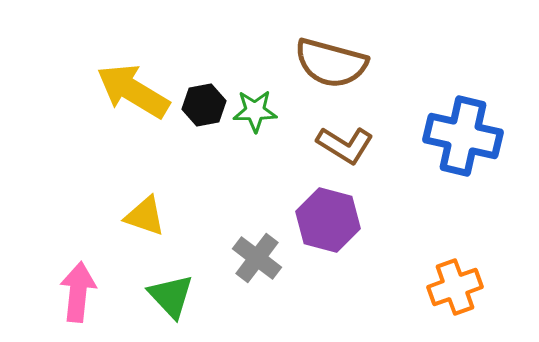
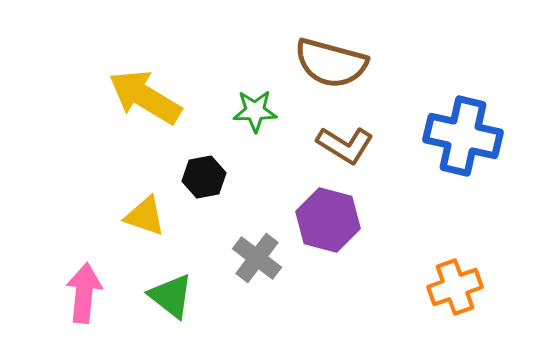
yellow arrow: moved 12 px right, 6 px down
black hexagon: moved 72 px down
pink arrow: moved 6 px right, 1 px down
green triangle: rotated 9 degrees counterclockwise
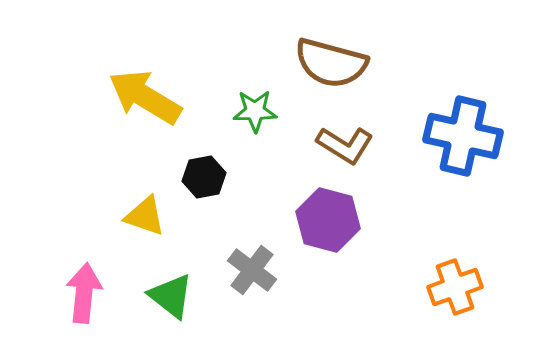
gray cross: moved 5 px left, 12 px down
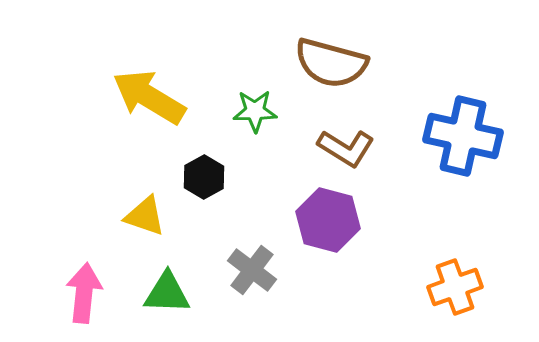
yellow arrow: moved 4 px right
brown L-shape: moved 1 px right, 3 px down
black hexagon: rotated 18 degrees counterclockwise
green triangle: moved 4 px left, 3 px up; rotated 36 degrees counterclockwise
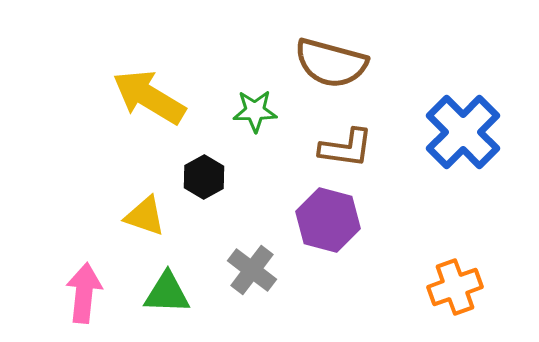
blue cross: moved 4 px up; rotated 32 degrees clockwise
brown L-shape: rotated 24 degrees counterclockwise
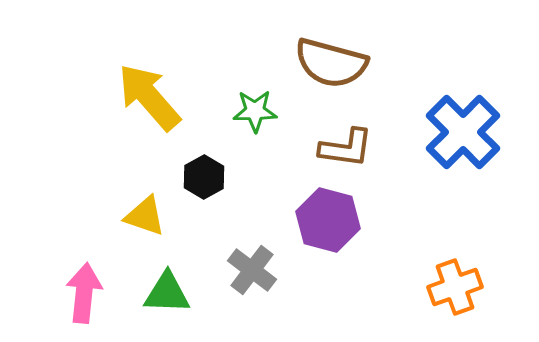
yellow arrow: rotated 18 degrees clockwise
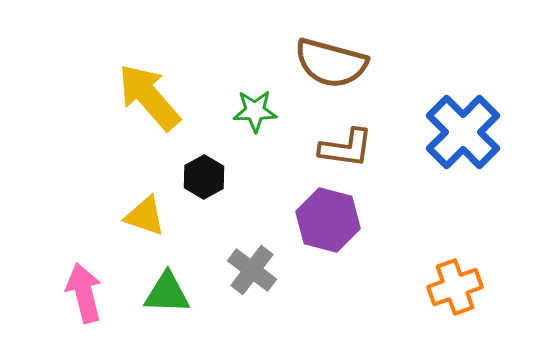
pink arrow: rotated 20 degrees counterclockwise
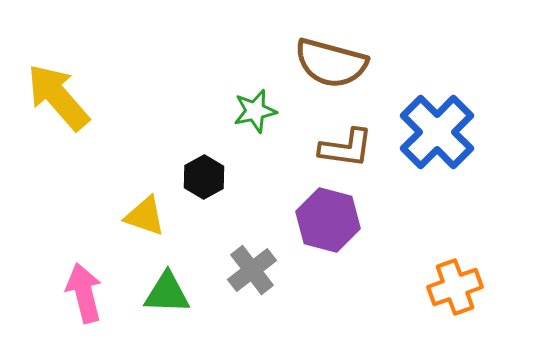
yellow arrow: moved 91 px left
green star: rotated 12 degrees counterclockwise
blue cross: moved 26 px left
gray cross: rotated 15 degrees clockwise
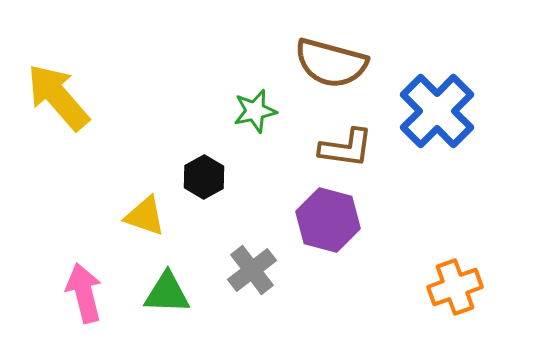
blue cross: moved 21 px up
